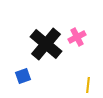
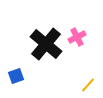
blue square: moved 7 px left
yellow line: rotated 35 degrees clockwise
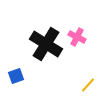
pink cross: rotated 36 degrees counterclockwise
black cross: rotated 8 degrees counterclockwise
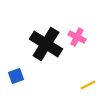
yellow line: rotated 21 degrees clockwise
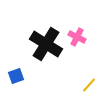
yellow line: moved 1 px right; rotated 21 degrees counterclockwise
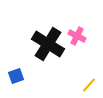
pink cross: moved 1 px up
black cross: moved 2 px right
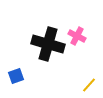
black cross: rotated 16 degrees counterclockwise
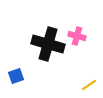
pink cross: rotated 12 degrees counterclockwise
yellow line: rotated 14 degrees clockwise
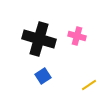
black cross: moved 9 px left, 5 px up
blue square: moved 27 px right; rotated 14 degrees counterclockwise
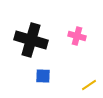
black cross: moved 8 px left, 1 px down
blue square: rotated 35 degrees clockwise
